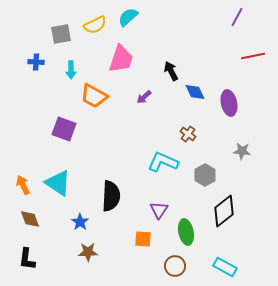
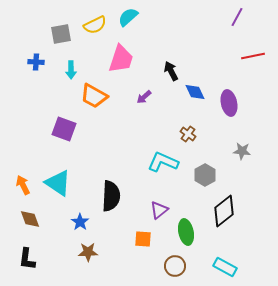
purple triangle: rotated 18 degrees clockwise
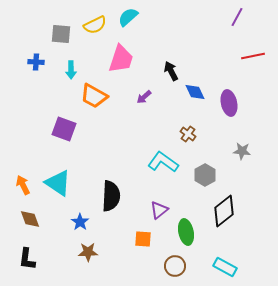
gray square: rotated 15 degrees clockwise
cyan L-shape: rotated 12 degrees clockwise
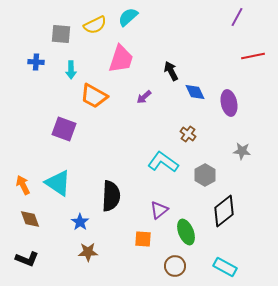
green ellipse: rotated 10 degrees counterclockwise
black L-shape: rotated 75 degrees counterclockwise
